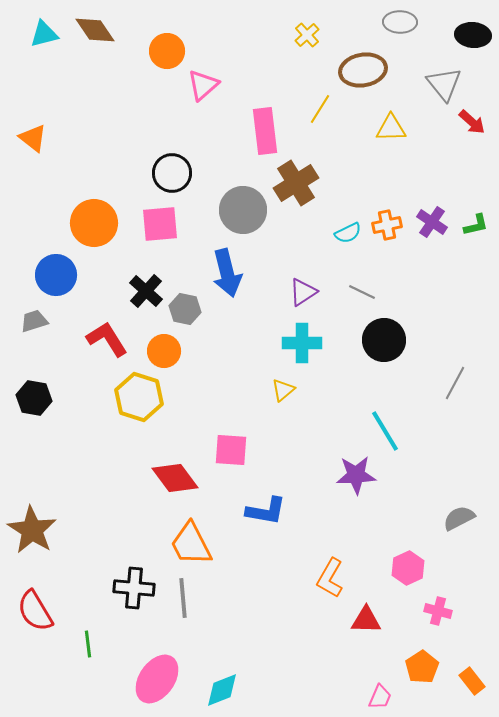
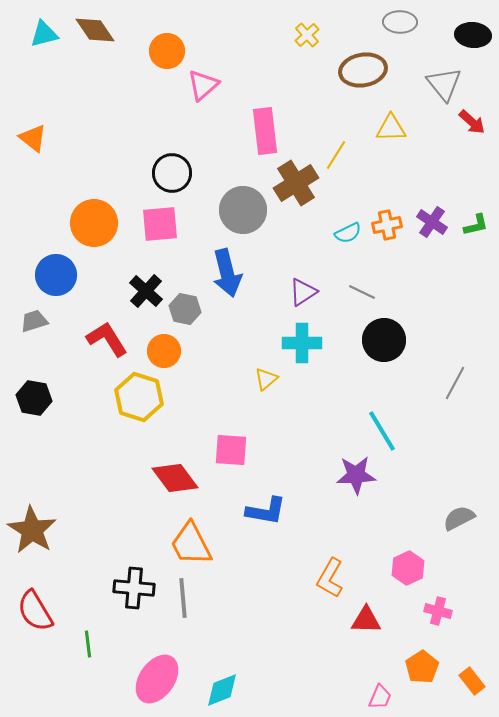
yellow line at (320, 109): moved 16 px right, 46 px down
yellow triangle at (283, 390): moved 17 px left, 11 px up
cyan line at (385, 431): moved 3 px left
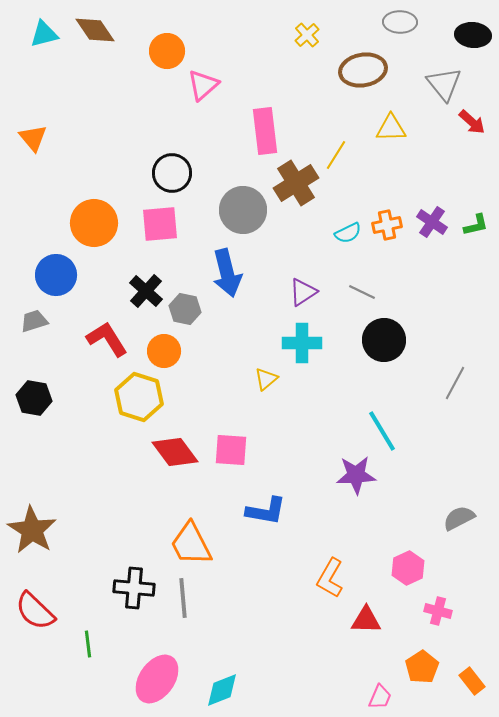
orange triangle at (33, 138): rotated 12 degrees clockwise
red diamond at (175, 478): moved 26 px up
red semicircle at (35, 611): rotated 15 degrees counterclockwise
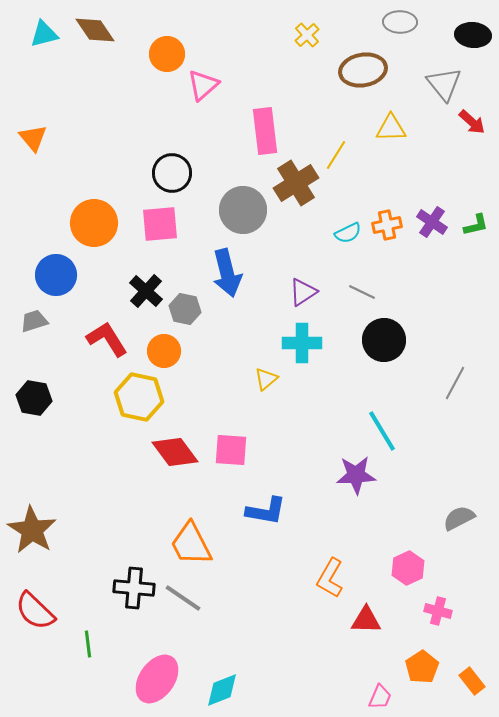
orange circle at (167, 51): moved 3 px down
yellow hexagon at (139, 397): rotated 6 degrees counterclockwise
gray line at (183, 598): rotated 51 degrees counterclockwise
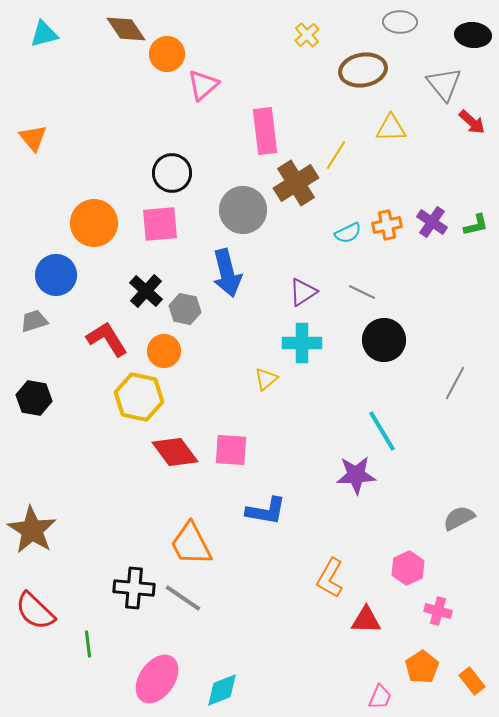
brown diamond at (95, 30): moved 31 px right, 1 px up
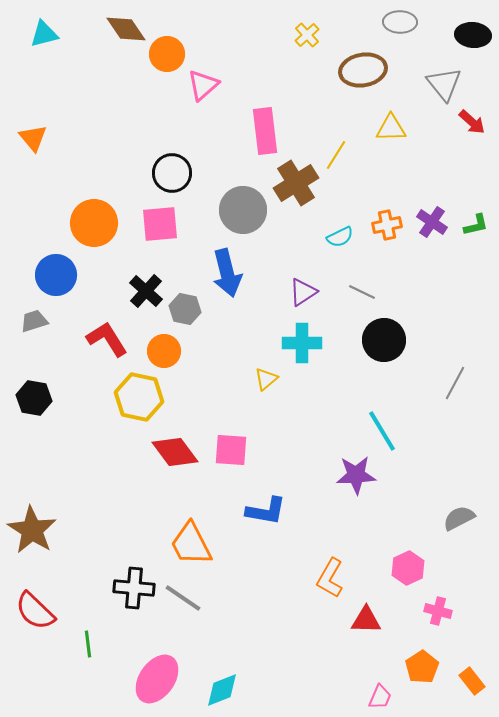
cyan semicircle at (348, 233): moved 8 px left, 4 px down
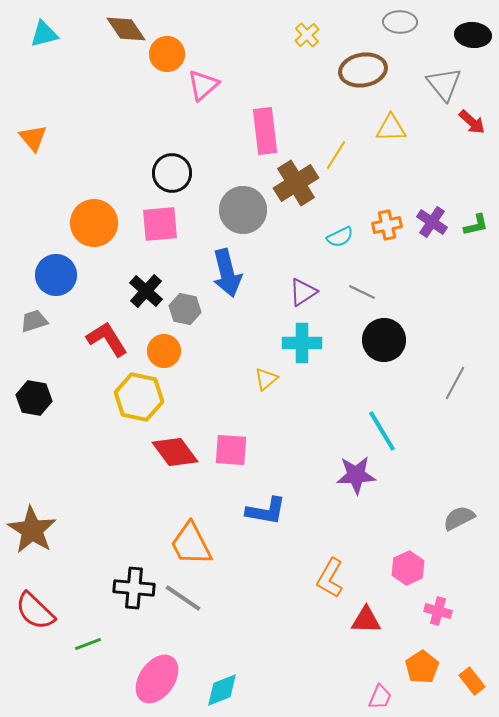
green line at (88, 644): rotated 76 degrees clockwise
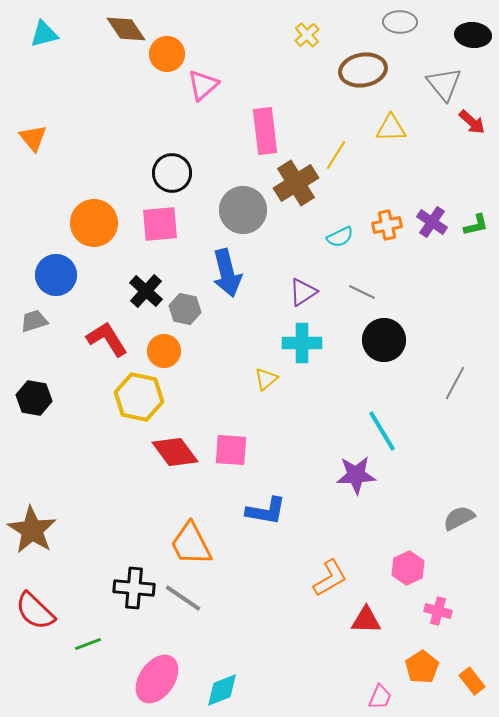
orange L-shape at (330, 578): rotated 150 degrees counterclockwise
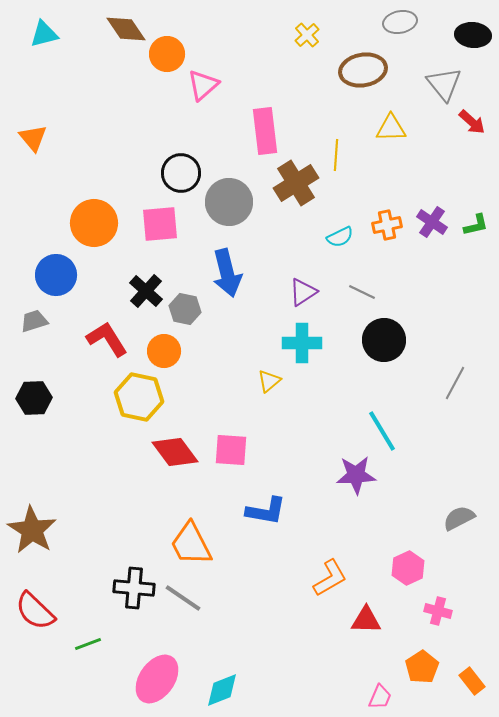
gray ellipse at (400, 22): rotated 12 degrees counterclockwise
yellow line at (336, 155): rotated 28 degrees counterclockwise
black circle at (172, 173): moved 9 px right
gray circle at (243, 210): moved 14 px left, 8 px up
yellow triangle at (266, 379): moved 3 px right, 2 px down
black hexagon at (34, 398): rotated 12 degrees counterclockwise
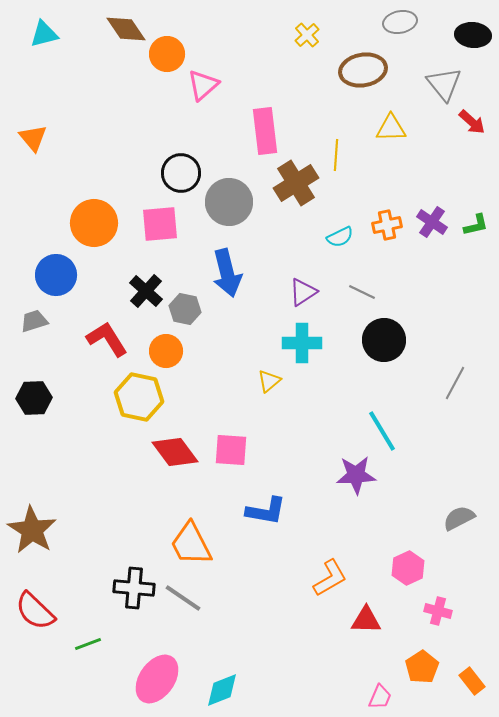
orange circle at (164, 351): moved 2 px right
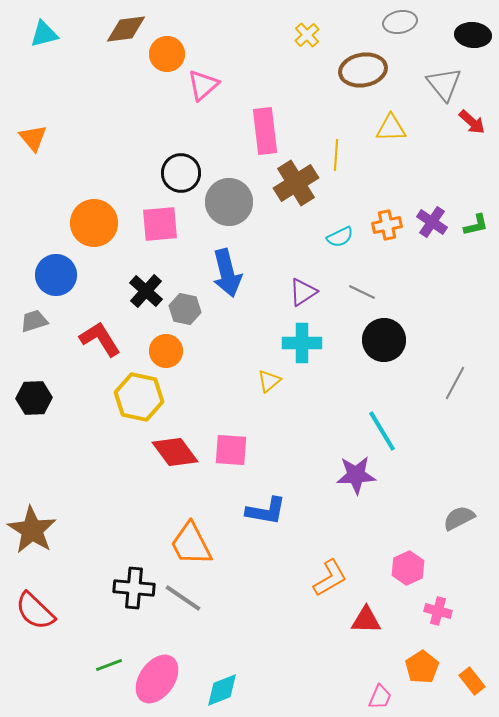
brown diamond at (126, 29): rotated 63 degrees counterclockwise
red L-shape at (107, 339): moved 7 px left
green line at (88, 644): moved 21 px right, 21 px down
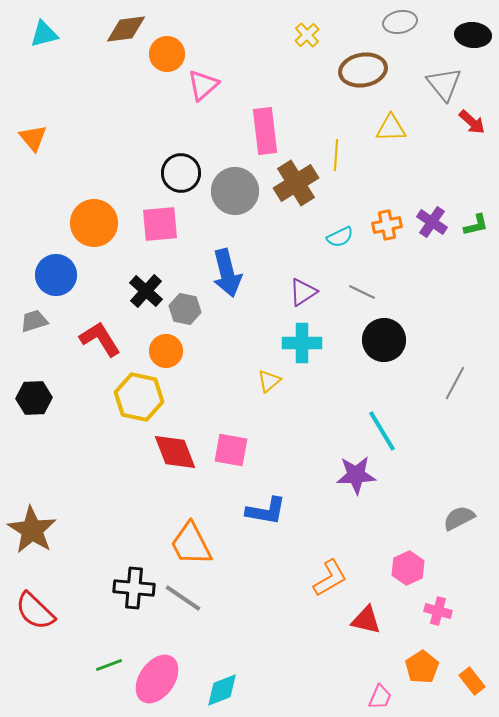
gray circle at (229, 202): moved 6 px right, 11 px up
pink square at (231, 450): rotated 6 degrees clockwise
red diamond at (175, 452): rotated 15 degrees clockwise
red triangle at (366, 620): rotated 12 degrees clockwise
